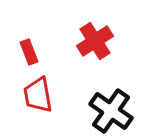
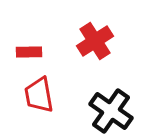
red rectangle: rotated 70 degrees counterclockwise
red trapezoid: moved 1 px right
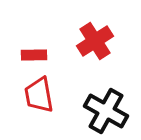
red rectangle: moved 5 px right, 3 px down
black cross: moved 5 px left; rotated 6 degrees counterclockwise
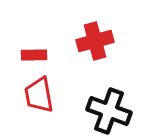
red cross: rotated 18 degrees clockwise
black cross: moved 3 px right; rotated 9 degrees counterclockwise
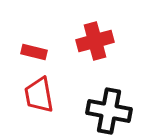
red rectangle: moved 3 px up; rotated 15 degrees clockwise
black cross: rotated 9 degrees counterclockwise
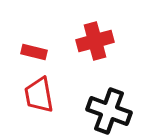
black cross: rotated 9 degrees clockwise
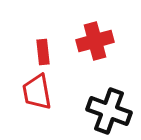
red rectangle: moved 9 px right; rotated 70 degrees clockwise
red trapezoid: moved 2 px left, 3 px up
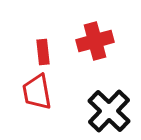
black cross: rotated 24 degrees clockwise
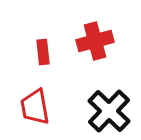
red trapezoid: moved 2 px left, 15 px down
